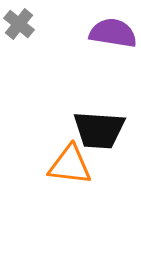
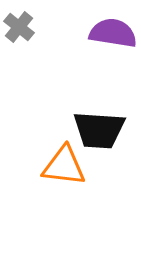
gray cross: moved 3 px down
orange triangle: moved 6 px left, 1 px down
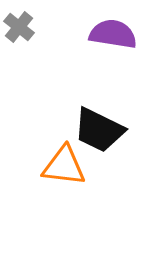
purple semicircle: moved 1 px down
black trapezoid: rotated 22 degrees clockwise
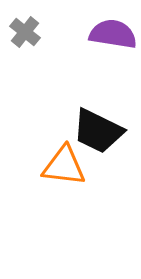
gray cross: moved 6 px right, 5 px down
black trapezoid: moved 1 px left, 1 px down
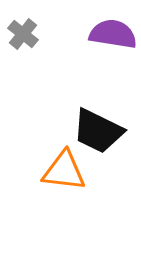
gray cross: moved 2 px left, 2 px down
orange triangle: moved 5 px down
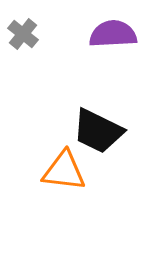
purple semicircle: rotated 12 degrees counterclockwise
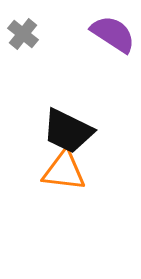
purple semicircle: rotated 36 degrees clockwise
black trapezoid: moved 30 px left
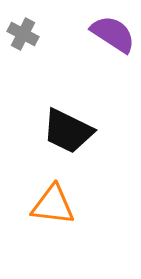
gray cross: rotated 12 degrees counterclockwise
orange triangle: moved 11 px left, 34 px down
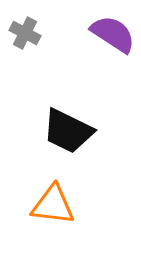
gray cross: moved 2 px right, 1 px up
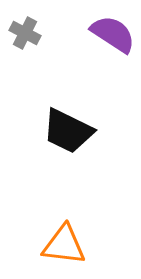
orange triangle: moved 11 px right, 40 px down
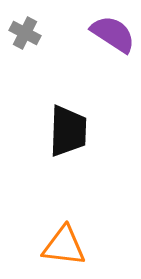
black trapezoid: rotated 114 degrees counterclockwise
orange triangle: moved 1 px down
